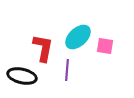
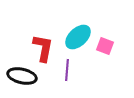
pink square: rotated 12 degrees clockwise
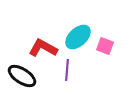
red L-shape: rotated 72 degrees counterclockwise
black ellipse: rotated 20 degrees clockwise
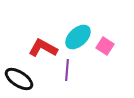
pink square: rotated 12 degrees clockwise
black ellipse: moved 3 px left, 3 px down
